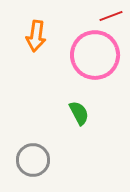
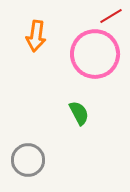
red line: rotated 10 degrees counterclockwise
pink circle: moved 1 px up
gray circle: moved 5 px left
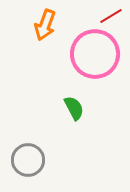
orange arrow: moved 9 px right, 11 px up; rotated 12 degrees clockwise
green semicircle: moved 5 px left, 5 px up
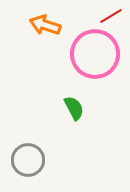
orange arrow: rotated 88 degrees clockwise
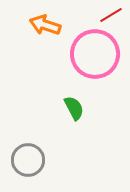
red line: moved 1 px up
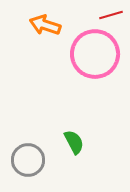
red line: rotated 15 degrees clockwise
green semicircle: moved 34 px down
